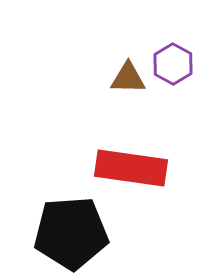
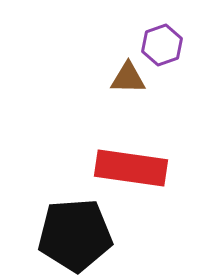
purple hexagon: moved 11 px left, 19 px up; rotated 12 degrees clockwise
black pentagon: moved 4 px right, 2 px down
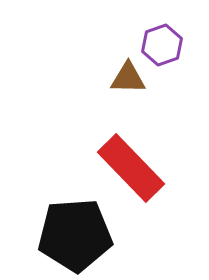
red rectangle: rotated 38 degrees clockwise
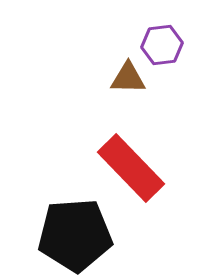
purple hexagon: rotated 12 degrees clockwise
